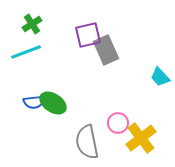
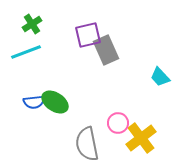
green ellipse: moved 2 px right, 1 px up
gray semicircle: moved 2 px down
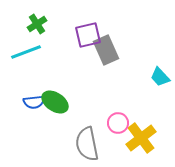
green cross: moved 5 px right
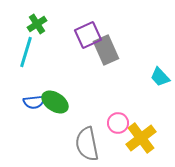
purple square: rotated 12 degrees counterclockwise
cyan line: rotated 52 degrees counterclockwise
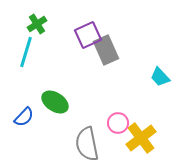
blue semicircle: moved 10 px left, 15 px down; rotated 40 degrees counterclockwise
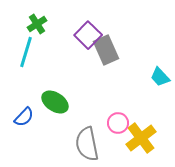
purple square: rotated 20 degrees counterclockwise
